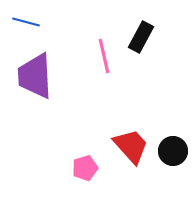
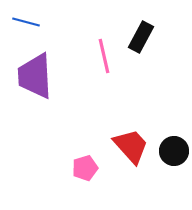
black circle: moved 1 px right
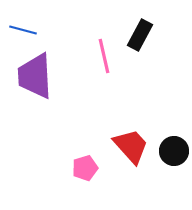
blue line: moved 3 px left, 8 px down
black rectangle: moved 1 px left, 2 px up
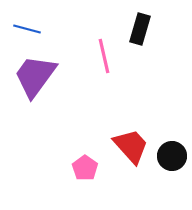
blue line: moved 4 px right, 1 px up
black rectangle: moved 6 px up; rotated 12 degrees counterclockwise
purple trapezoid: rotated 39 degrees clockwise
black circle: moved 2 px left, 5 px down
pink pentagon: rotated 20 degrees counterclockwise
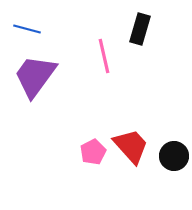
black circle: moved 2 px right
pink pentagon: moved 8 px right, 16 px up; rotated 10 degrees clockwise
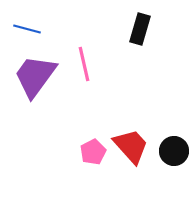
pink line: moved 20 px left, 8 px down
black circle: moved 5 px up
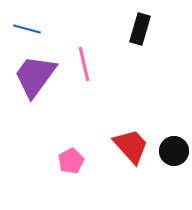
pink pentagon: moved 22 px left, 9 px down
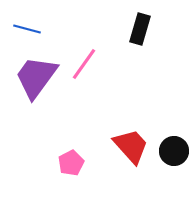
pink line: rotated 48 degrees clockwise
purple trapezoid: moved 1 px right, 1 px down
pink pentagon: moved 2 px down
